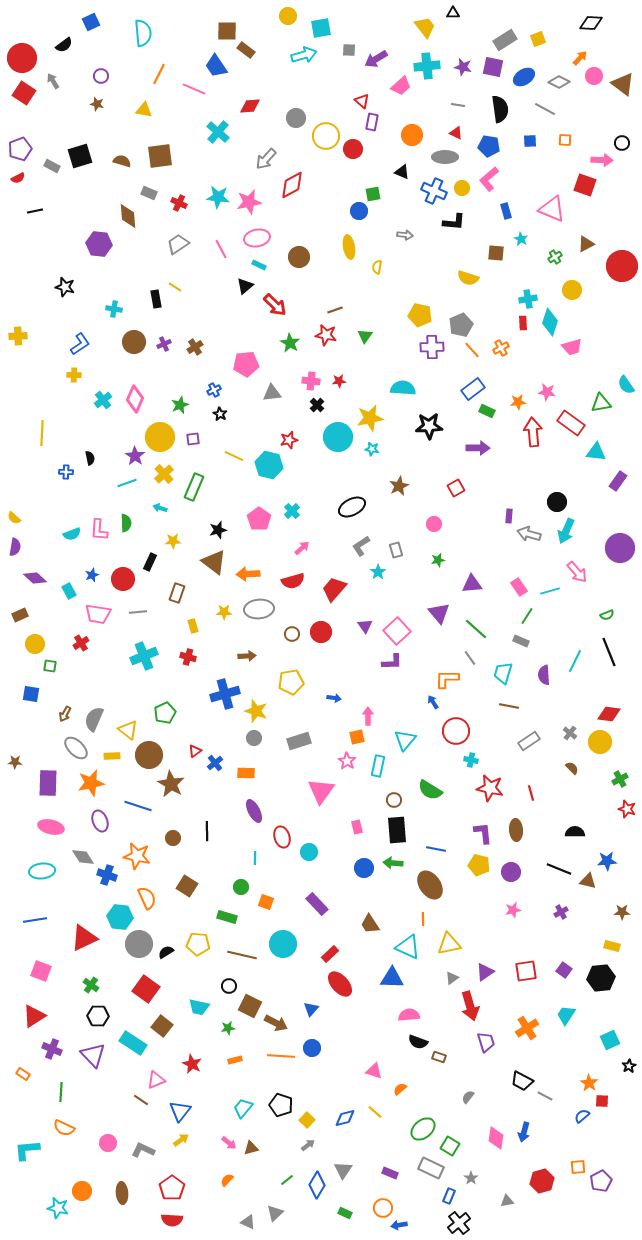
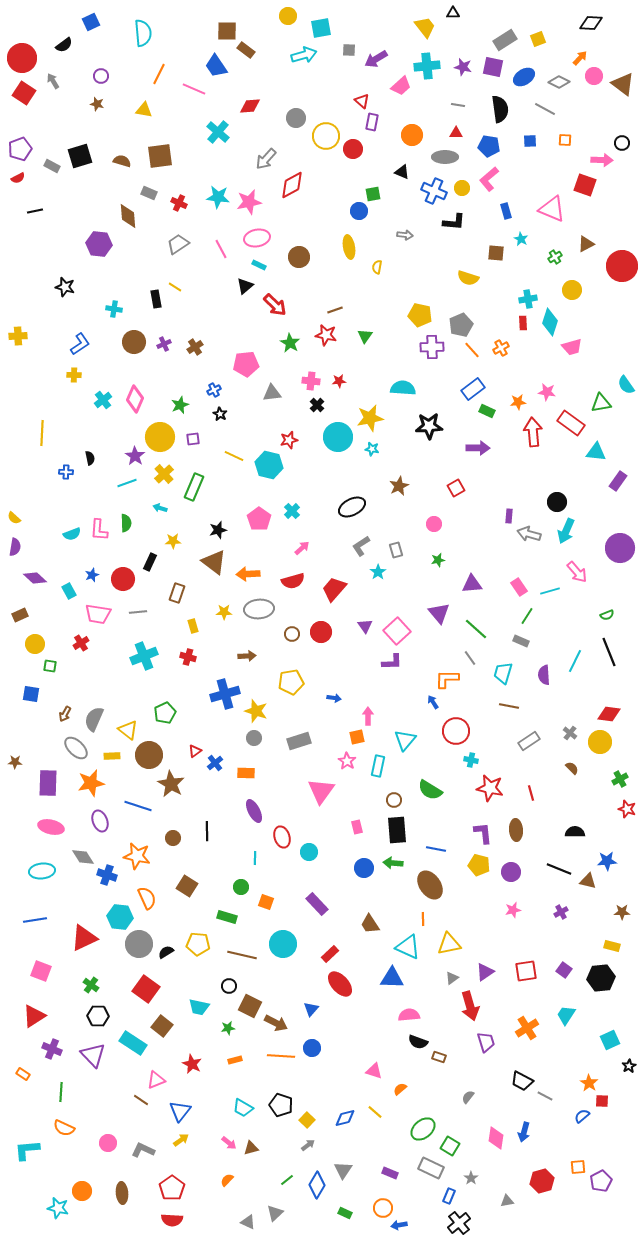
red triangle at (456, 133): rotated 24 degrees counterclockwise
cyan trapezoid at (243, 1108): rotated 100 degrees counterclockwise
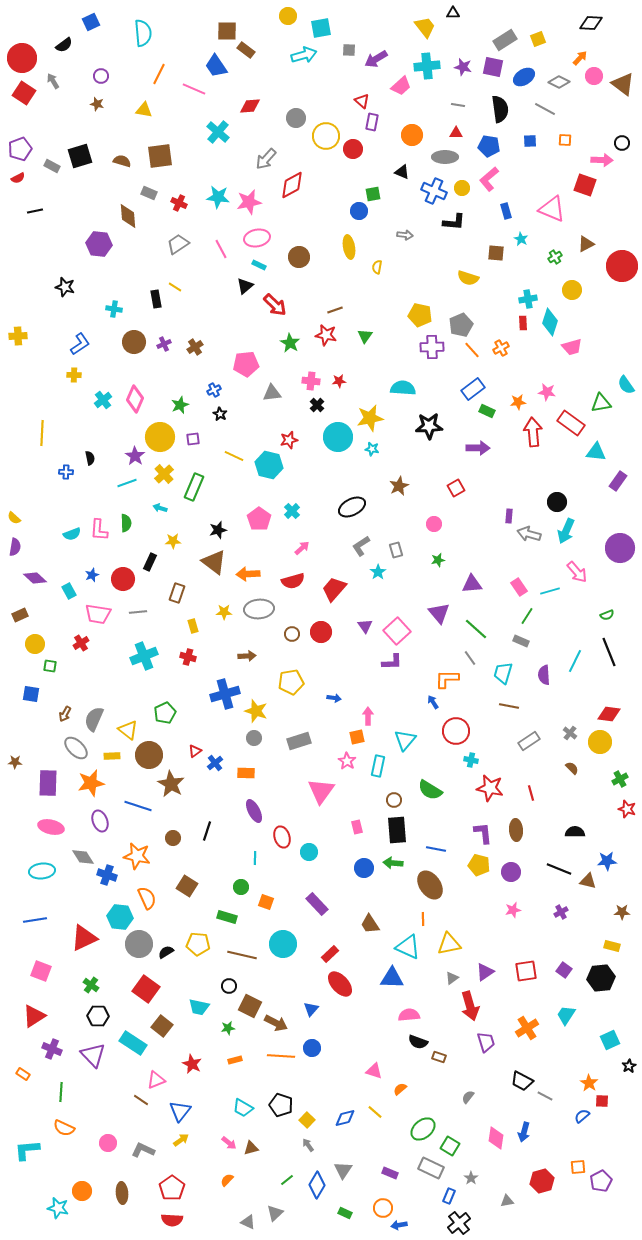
black line at (207, 831): rotated 18 degrees clockwise
gray arrow at (308, 1145): rotated 88 degrees counterclockwise
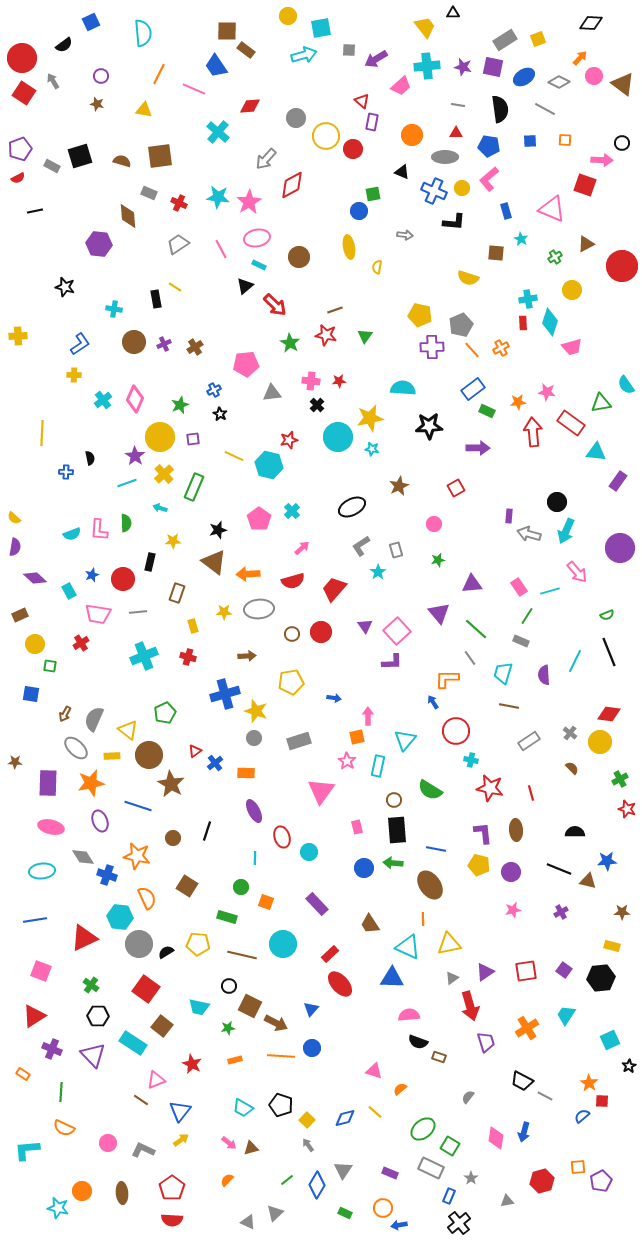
pink star at (249, 202): rotated 20 degrees counterclockwise
black rectangle at (150, 562): rotated 12 degrees counterclockwise
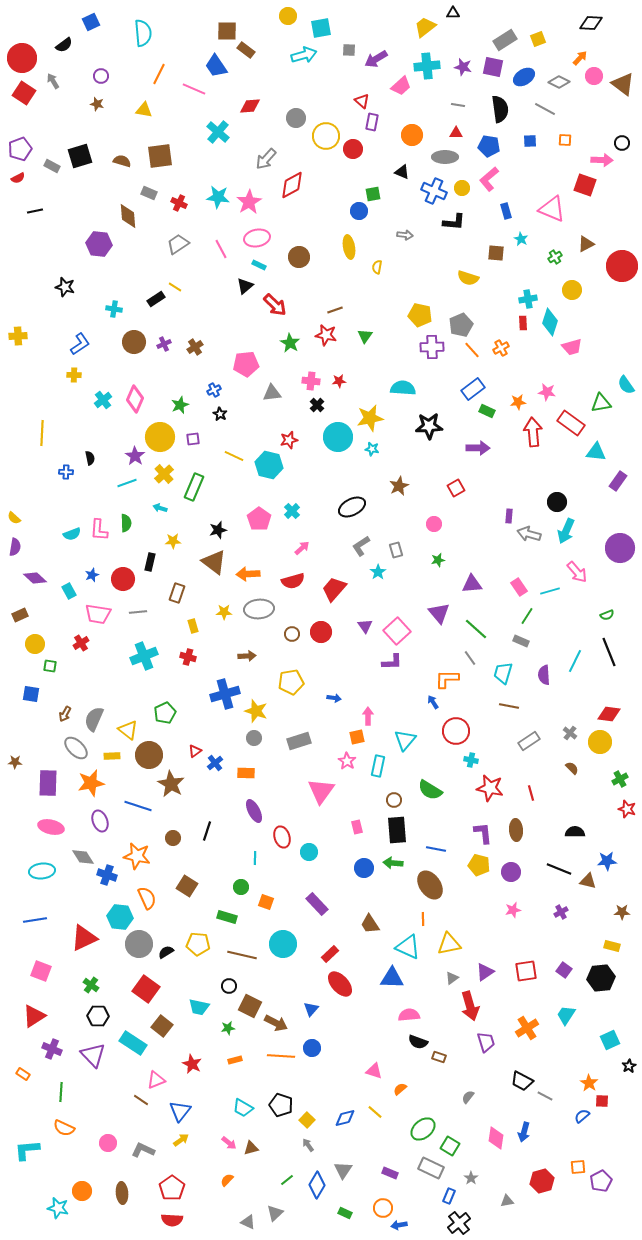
yellow trapezoid at (425, 27): rotated 90 degrees counterclockwise
black rectangle at (156, 299): rotated 66 degrees clockwise
